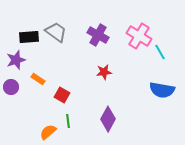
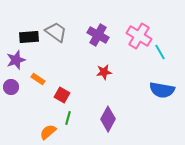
green line: moved 3 px up; rotated 24 degrees clockwise
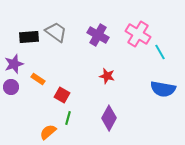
pink cross: moved 1 px left, 2 px up
purple star: moved 2 px left, 4 px down
red star: moved 3 px right, 4 px down; rotated 21 degrees clockwise
blue semicircle: moved 1 px right, 1 px up
purple diamond: moved 1 px right, 1 px up
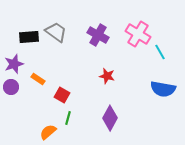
purple diamond: moved 1 px right
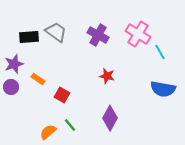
green line: moved 2 px right, 7 px down; rotated 56 degrees counterclockwise
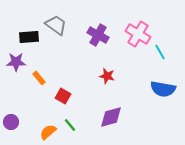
gray trapezoid: moved 7 px up
purple star: moved 2 px right, 2 px up; rotated 18 degrees clockwise
orange rectangle: moved 1 px right, 1 px up; rotated 16 degrees clockwise
purple circle: moved 35 px down
red square: moved 1 px right, 1 px down
purple diamond: moved 1 px right, 1 px up; rotated 45 degrees clockwise
